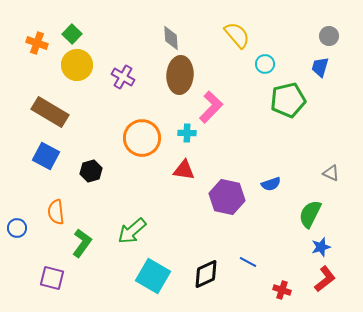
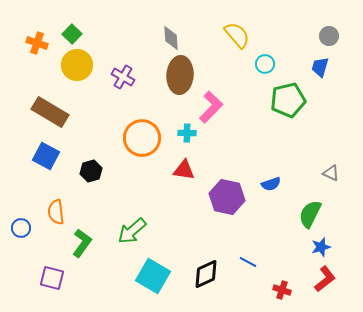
blue circle: moved 4 px right
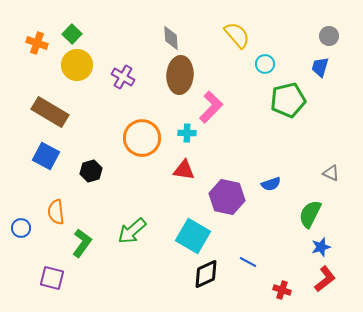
cyan square: moved 40 px right, 40 px up
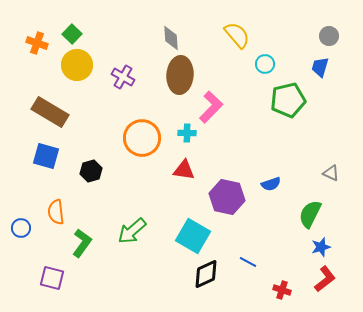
blue square: rotated 12 degrees counterclockwise
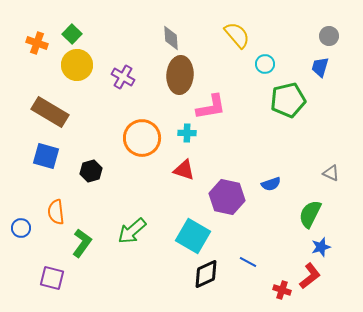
pink L-shape: rotated 36 degrees clockwise
red triangle: rotated 10 degrees clockwise
red L-shape: moved 15 px left, 3 px up
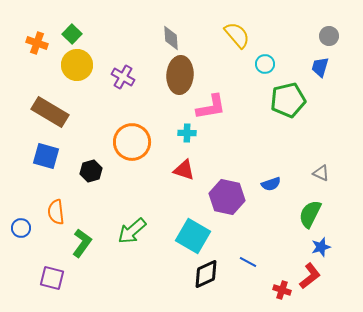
orange circle: moved 10 px left, 4 px down
gray triangle: moved 10 px left
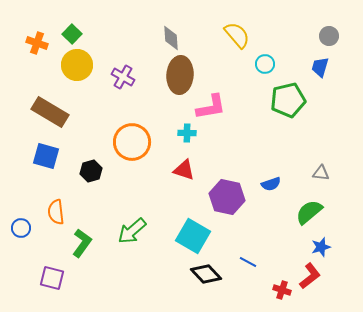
gray triangle: rotated 18 degrees counterclockwise
green semicircle: moved 1 px left, 2 px up; rotated 24 degrees clockwise
black diamond: rotated 72 degrees clockwise
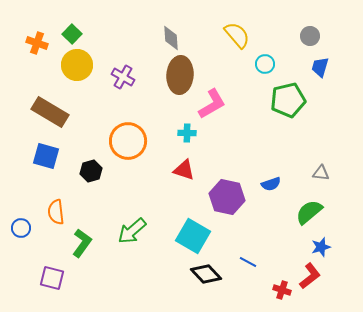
gray circle: moved 19 px left
pink L-shape: moved 1 px right, 3 px up; rotated 20 degrees counterclockwise
orange circle: moved 4 px left, 1 px up
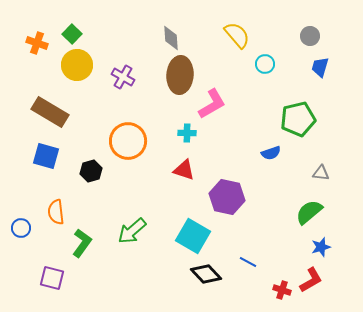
green pentagon: moved 10 px right, 19 px down
blue semicircle: moved 31 px up
red L-shape: moved 1 px right, 4 px down; rotated 8 degrees clockwise
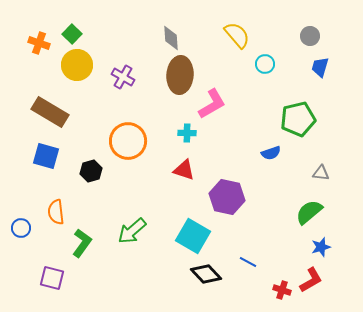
orange cross: moved 2 px right
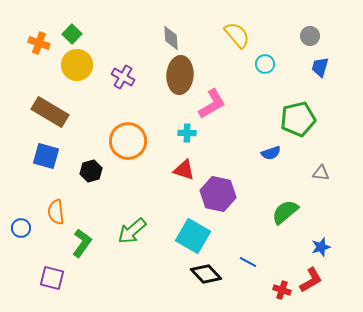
purple hexagon: moved 9 px left, 3 px up
green semicircle: moved 24 px left
